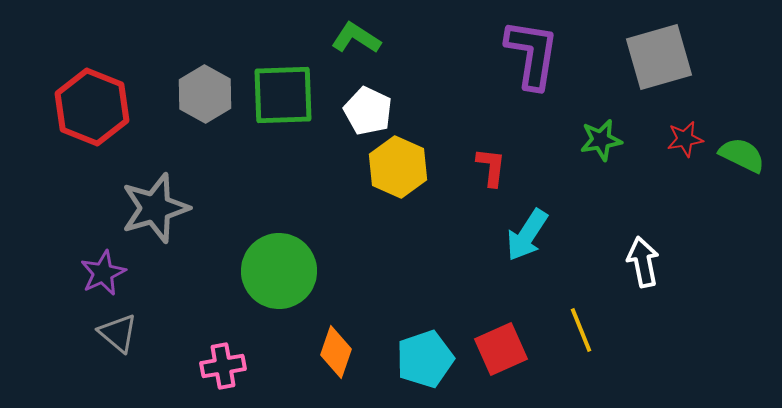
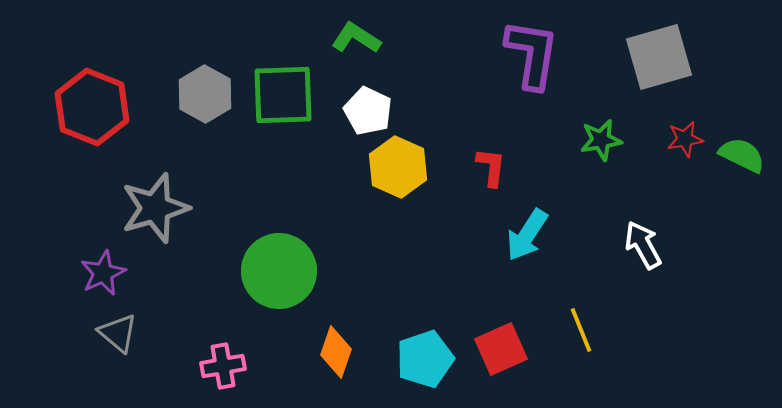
white arrow: moved 17 px up; rotated 18 degrees counterclockwise
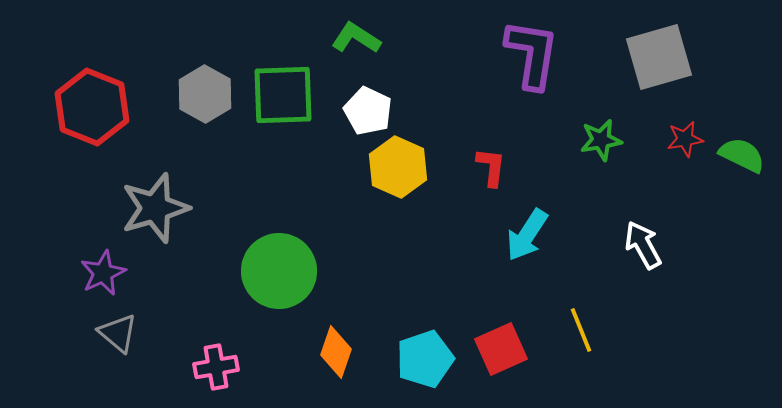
pink cross: moved 7 px left, 1 px down
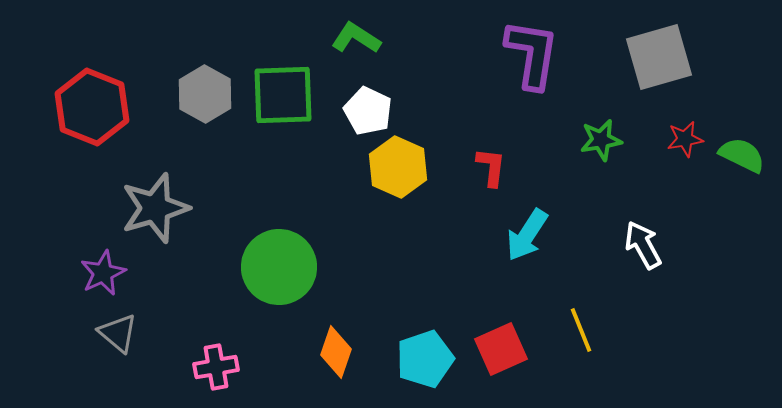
green circle: moved 4 px up
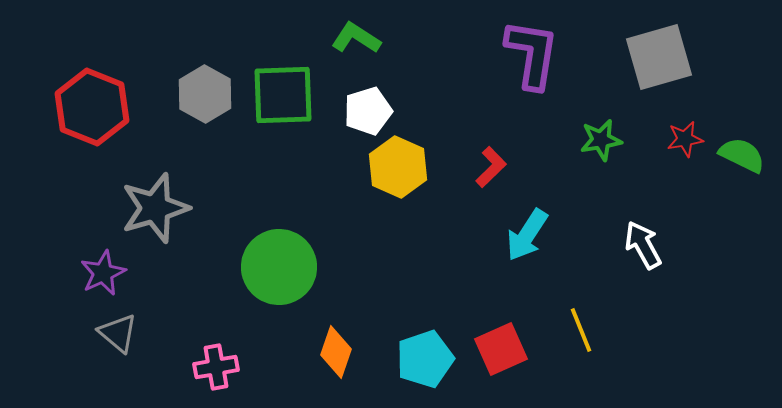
white pentagon: rotated 30 degrees clockwise
red L-shape: rotated 39 degrees clockwise
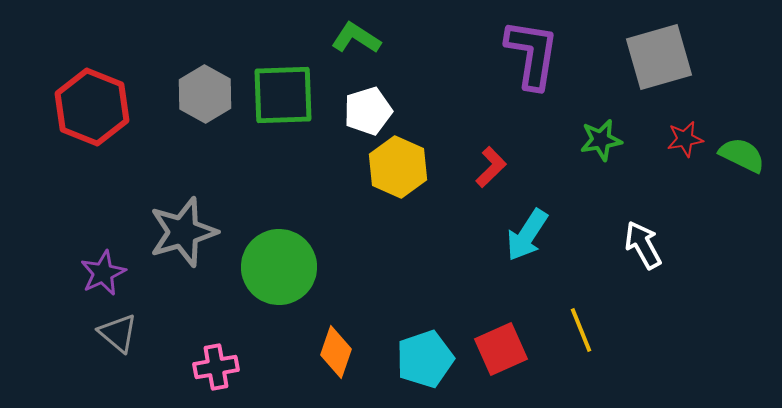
gray star: moved 28 px right, 24 px down
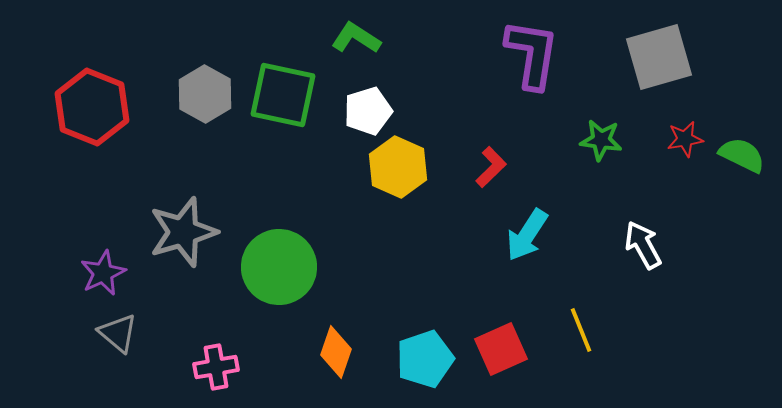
green square: rotated 14 degrees clockwise
green star: rotated 18 degrees clockwise
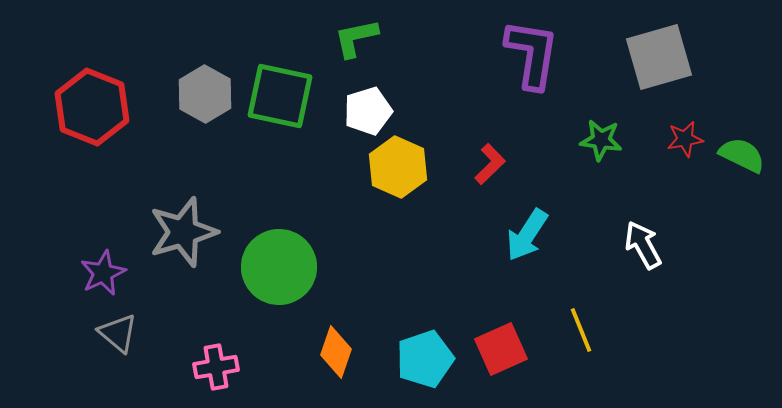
green L-shape: rotated 45 degrees counterclockwise
green square: moved 3 px left, 1 px down
red L-shape: moved 1 px left, 3 px up
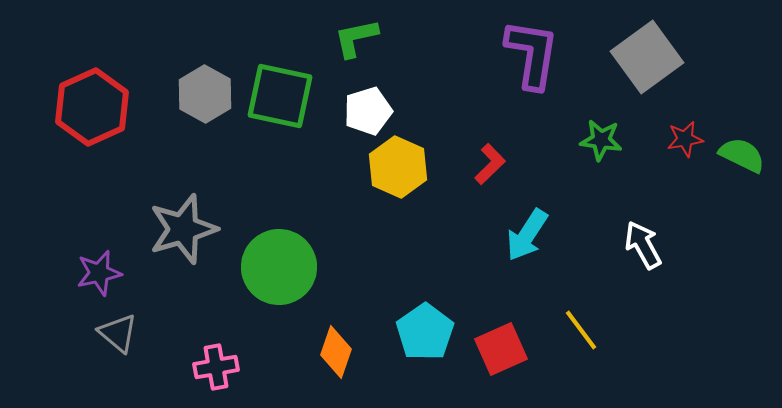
gray square: moved 12 px left; rotated 20 degrees counterclockwise
red hexagon: rotated 14 degrees clockwise
gray star: moved 3 px up
purple star: moved 4 px left; rotated 12 degrees clockwise
yellow line: rotated 15 degrees counterclockwise
cyan pentagon: moved 27 px up; rotated 16 degrees counterclockwise
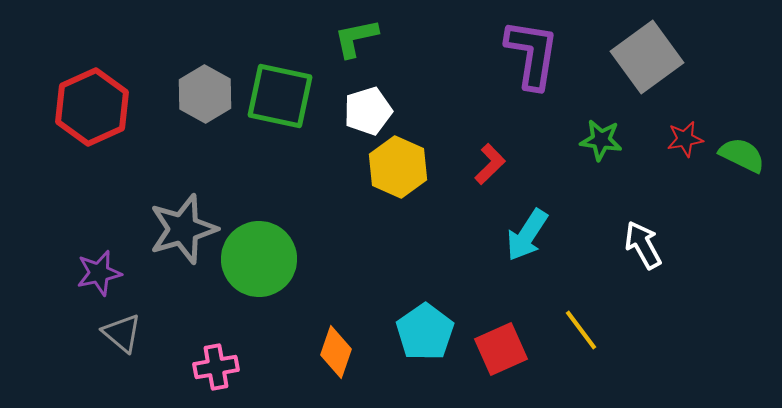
green circle: moved 20 px left, 8 px up
gray triangle: moved 4 px right
